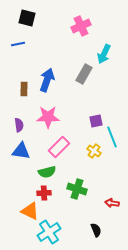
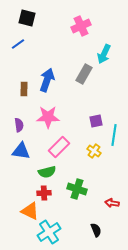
blue line: rotated 24 degrees counterclockwise
cyan line: moved 2 px right, 2 px up; rotated 30 degrees clockwise
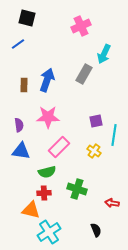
brown rectangle: moved 4 px up
orange triangle: moved 1 px right, 1 px up; rotated 12 degrees counterclockwise
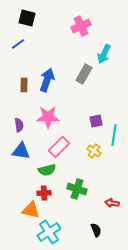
green semicircle: moved 2 px up
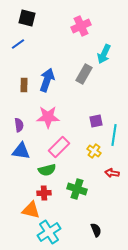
red arrow: moved 30 px up
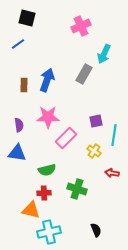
pink rectangle: moved 7 px right, 9 px up
blue triangle: moved 4 px left, 2 px down
cyan cross: rotated 20 degrees clockwise
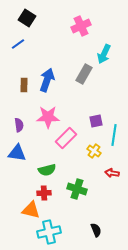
black square: rotated 18 degrees clockwise
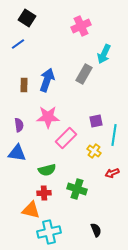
red arrow: rotated 32 degrees counterclockwise
